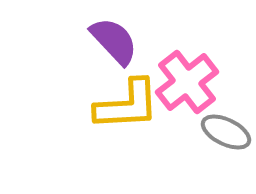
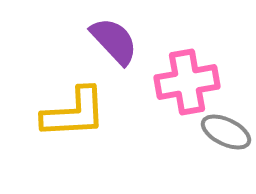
pink cross: rotated 28 degrees clockwise
yellow L-shape: moved 53 px left, 8 px down
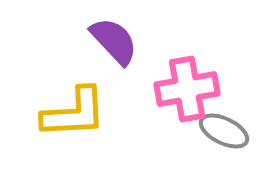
pink cross: moved 7 px down
gray ellipse: moved 2 px left, 1 px up
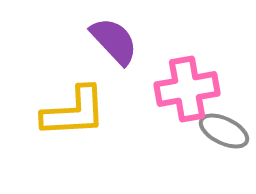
yellow L-shape: moved 1 px up
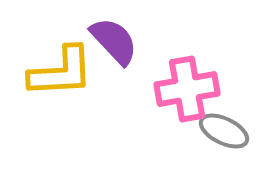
yellow L-shape: moved 13 px left, 40 px up
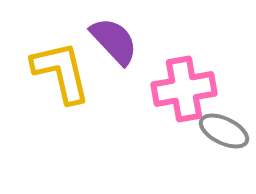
yellow L-shape: rotated 100 degrees counterclockwise
pink cross: moved 3 px left
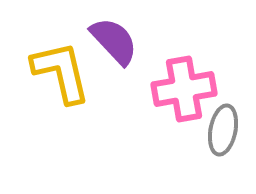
gray ellipse: moved 1 px left, 1 px up; rotated 75 degrees clockwise
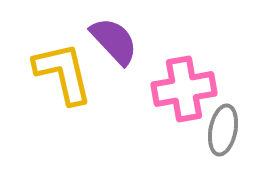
yellow L-shape: moved 2 px right, 1 px down
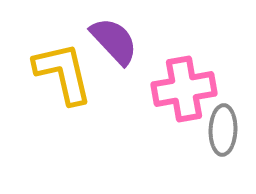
gray ellipse: rotated 9 degrees counterclockwise
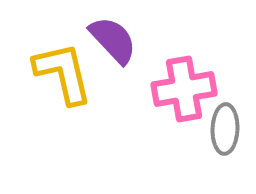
purple semicircle: moved 1 px left, 1 px up
gray ellipse: moved 2 px right, 1 px up
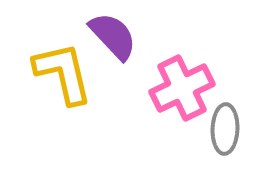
purple semicircle: moved 4 px up
pink cross: moved 2 px left, 1 px up; rotated 16 degrees counterclockwise
